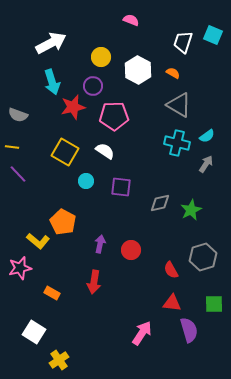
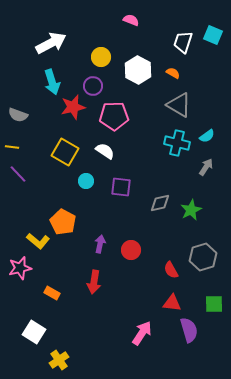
gray arrow: moved 3 px down
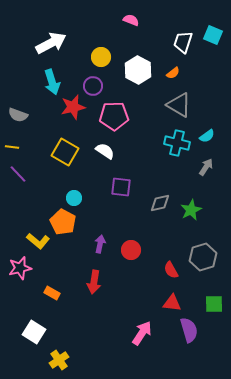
orange semicircle: rotated 112 degrees clockwise
cyan circle: moved 12 px left, 17 px down
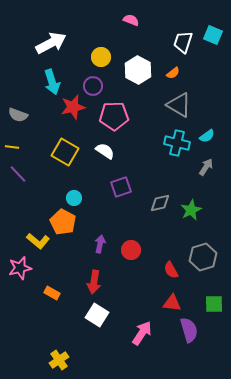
purple square: rotated 25 degrees counterclockwise
white square: moved 63 px right, 17 px up
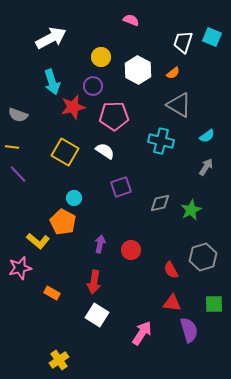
cyan square: moved 1 px left, 2 px down
white arrow: moved 5 px up
cyan cross: moved 16 px left, 2 px up
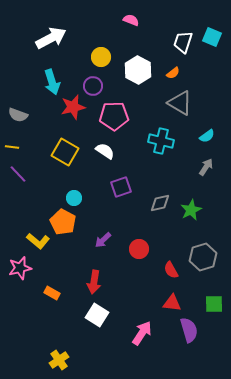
gray triangle: moved 1 px right, 2 px up
purple arrow: moved 3 px right, 4 px up; rotated 144 degrees counterclockwise
red circle: moved 8 px right, 1 px up
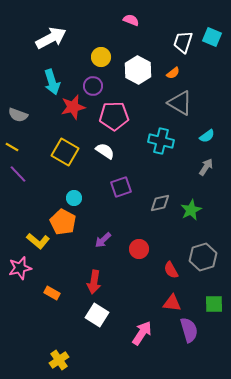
yellow line: rotated 24 degrees clockwise
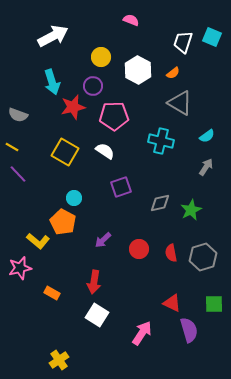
white arrow: moved 2 px right, 2 px up
red semicircle: moved 17 px up; rotated 18 degrees clockwise
red triangle: rotated 18 degrees clockwise
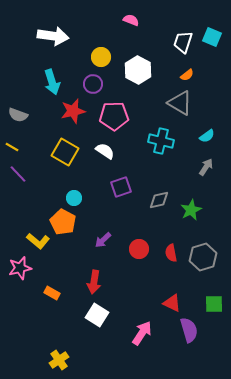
white arrow: rotated 36 degrees clockwise
orange semicircle: moved 14 px right, 2 px down
purple circle: moved 2 px up
red star: moved 4 px down
gray diamond: moved 1 px left, 3 px up
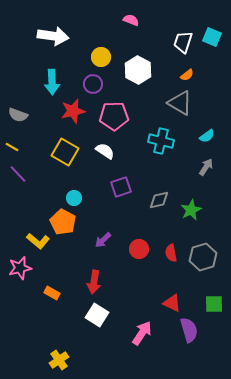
cyan arrow: rotated 15 degrees clockwise
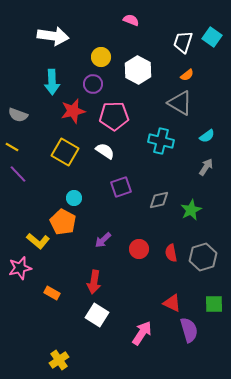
cyan square: rotated 12 degrees clockwise
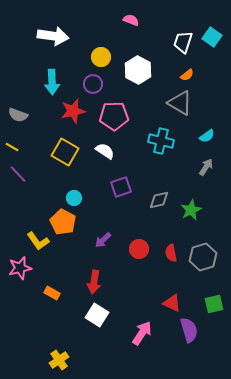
yellow L-shape: rotated 15 degrees clockwise
green square: rotated 12 degrees counterclockwise
